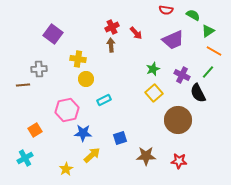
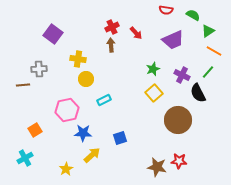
brown star: moved 11 px right, 11 px down; rotated 12 degrees clockwise
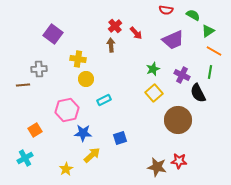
red cross: moved 3 px right, 1 px up; rotated 16 degrees counterclockwise
green line: moved 2 px right; rotated 32 degrees counterclockwise
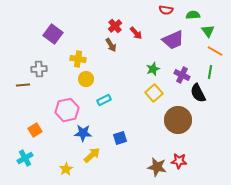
green semicircle: rotated 32 degrees counterclockwise
green triangle: rotated 32 degrees counterclockwise
brown arrow: rotated 152 degrees clockwise
orange line: moved 1 px right
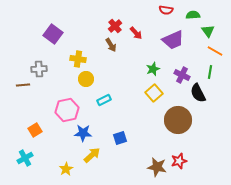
red star: rotated 21 degrees counterclockwise
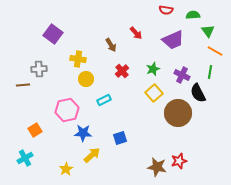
red cross: moved 7 px right, 45 px down
brown circle: moved 7 px up
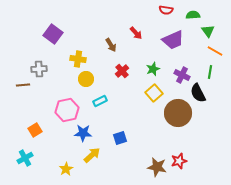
cyan rectangle: moved 4 px left, 1 px down
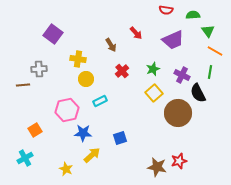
yellow star: rotated 16 degrees counterclockwise
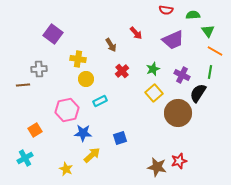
black semicircle: rotated 60 degrees clockwise
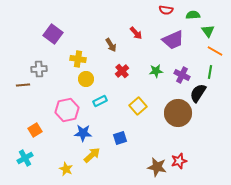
green star: moved 3 px right, 2 px down; rotated 16 degrees clockwise
yellow square: moved 16 px left, 13 px down
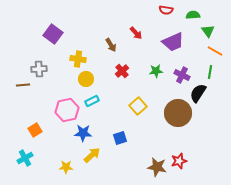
purple trapezoid: moved 2 px down
cyan rectangle: moved 8 px left
yellow star: moved 2 px up; rotated 24 degrees counterclockwise
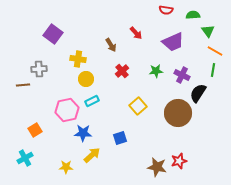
green line: moved 3 px right, 2 px up
